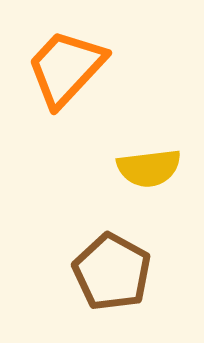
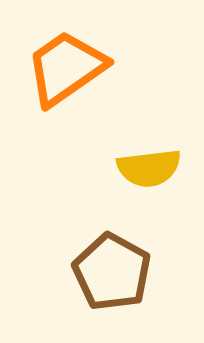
orange trapezoid: rotated 12 degrees clockwise
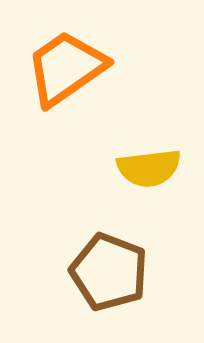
brown pentagon: moved 3 px left; rotated 8 degrees counterclockwise
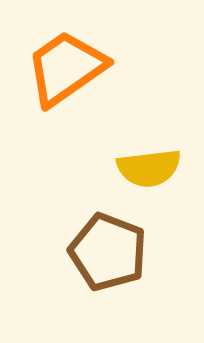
brown pentagon: moved 1 px left, 20 px up
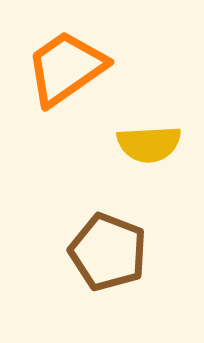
yellow semicircle: moved 24 px up; rotated 4 degrees clockwise
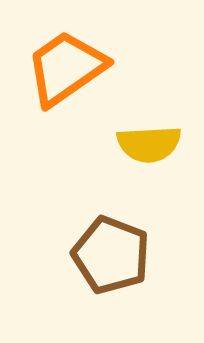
brown pentagon: moved 3 px right, 3 px down
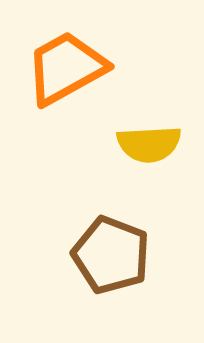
orange trapezoid: rotated 6 degrees clockwise
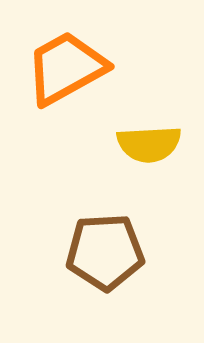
brown pentagon: moved 6 px left, 3 px up; rotated 24 degrees counterclockwise
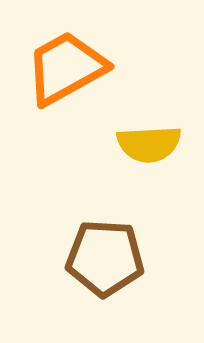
brown pentagon: moved 6 px down; rotated 6 degrees clockwise
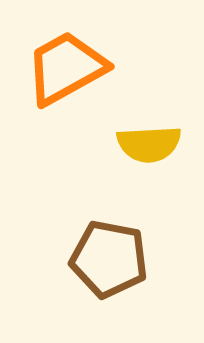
brown pentagon: moved 4 px right, 1 px down; rotated 8 degrees clockwise
